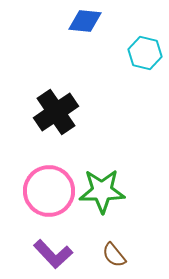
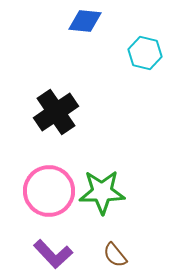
green star: moved 1 px down
brown semicircle: moved 1 px right
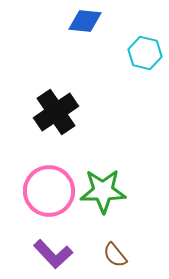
green star: moved 1 px right, 1 px up
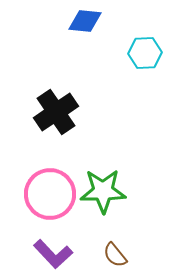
cyan hexagon: rotated 16 degrees counterclockwise
pink circle: moved 1 px right, 3 px down
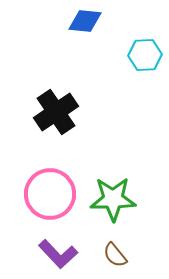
cyan hexagon: moved 2 px down
green star: moved 10 px right, 8 px down
purple L-shape: moved 5 px right
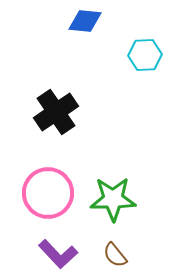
pink circle: moved 2 px left, 1 px up
